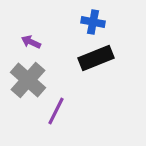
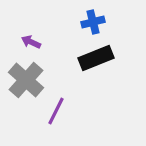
blue cross: rotated 25 degrees counterclockwise
gray cross: moved 2 px left
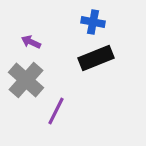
blue cross: rotated 25 degrees clockwise
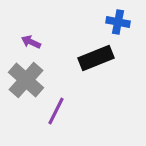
blue cross: moved 25 px right
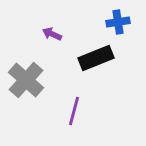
blue cross: rotated 20 degrees counterclockwise
purple arrow: moved 21 px right, 8 px up
purple line: moved 18 px right; rotated 12 degrees counterclockwise
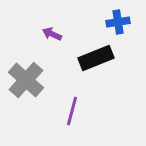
purple line: moved 2 px left
